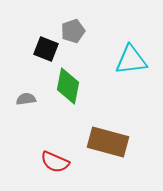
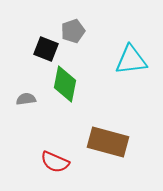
green diamond: moved 3 px left, 2 px up
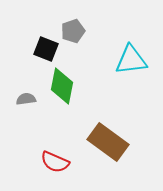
green diamond: moved 3 px left, 2 px down
brown rectangle: rotated 21 degrees clockwise
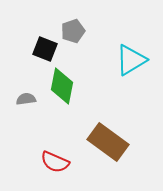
black square: moved 1 px left
cyan triangle: rotated 24 degrees counterclockwise
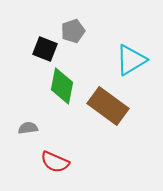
gray semicircle: moved 2 px right, 29 px down
brown rectangle: moved 36 px up
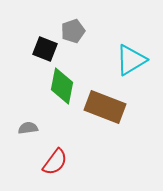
brown rectangle: moved 3 px left, 1 px down; rotated 15 degrees counterclockwise
red semicircle: rotated 76 degrees counterclockwise
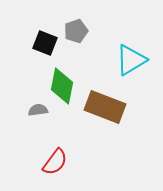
gray pentagon: moved 3 px right
black square: moved 6 px up
gray semicircle: moved 10 px right, 18 px up
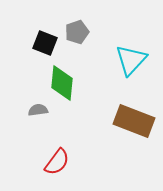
gray pentagon: moved 1 px right, 1 px down
cyan triangle: rotated 16 degrees counterclockwise
green diamond: moved 3 px up; rotated 6 degrees counterclockwise
brown rectangle: moved 29 px right, 14 px down
red semicircle: moved 2 px right
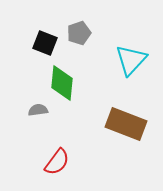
gray pentagon: moved 2 px right, 1 px down
brown rectangle: moved 8 px left, 3 px down
